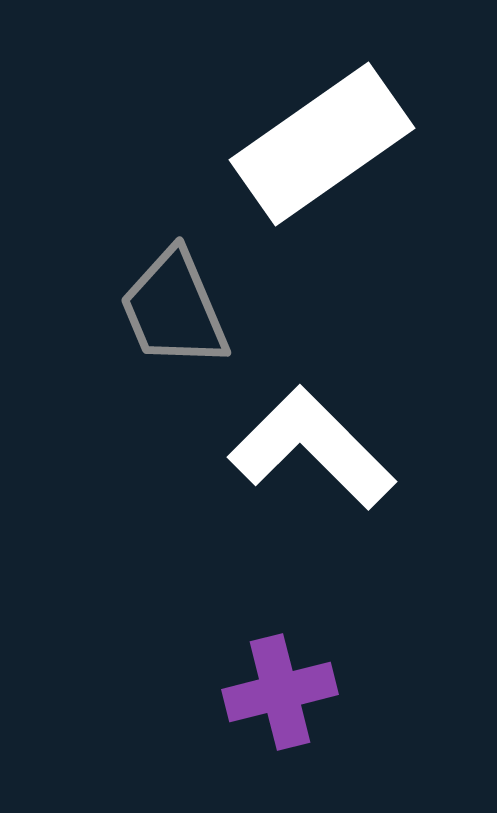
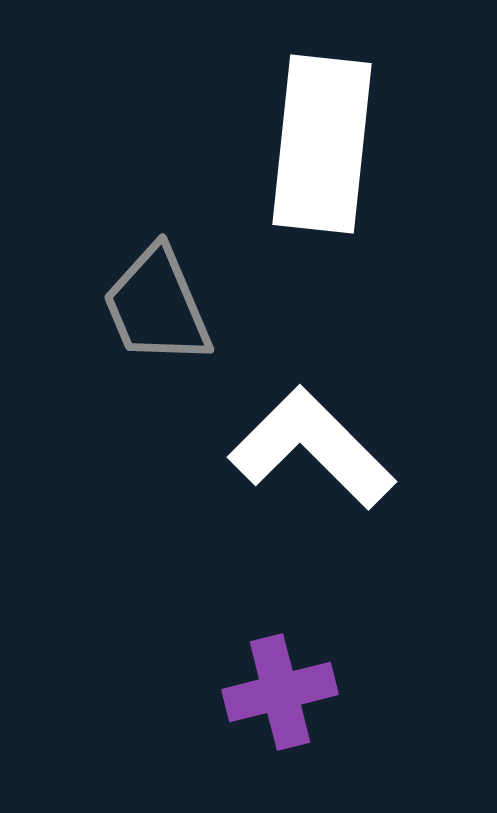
white rectangle: rotated 49 degrees counterclockwise
gray trapezoid: moved 17 px left, 3 px up
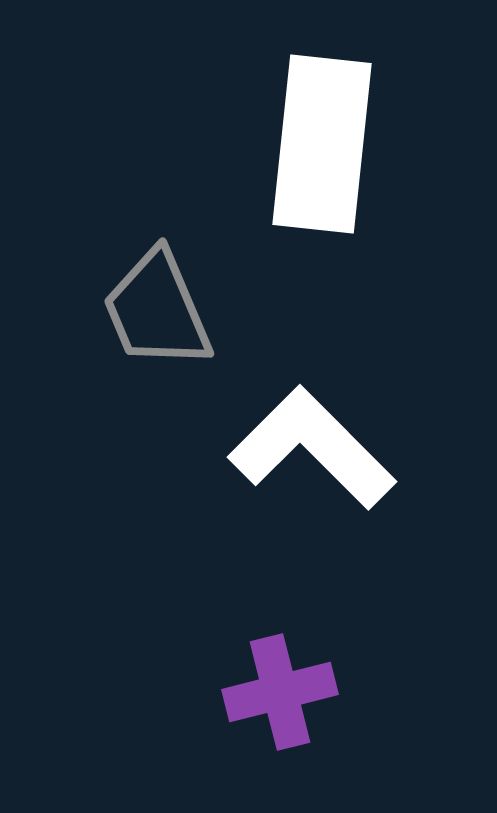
gray trapezoid: moved 4 px down
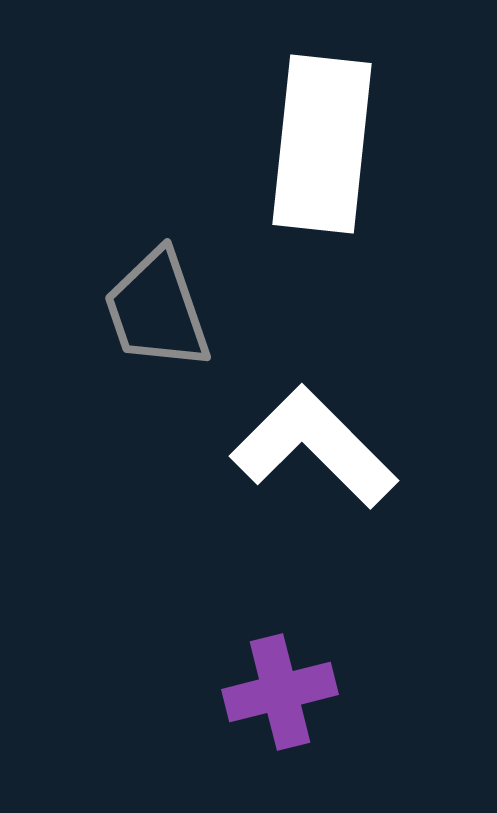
gray trapezoid: rotated 4 degrees clockwise
white L-shape: moved 2 px right, 1 px up
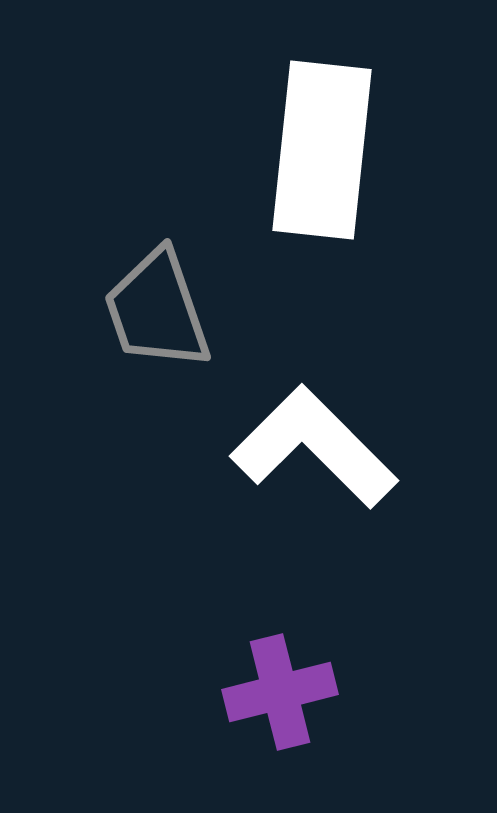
white rectangle: moved 6 px down
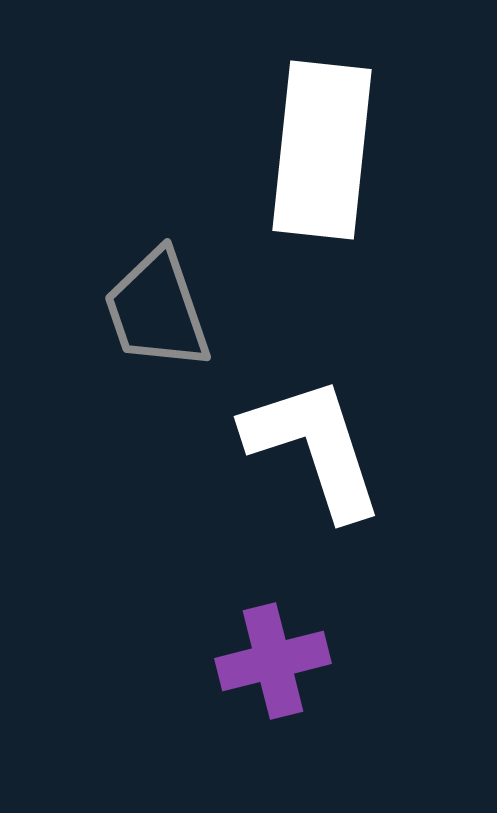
white L-shape: rotated 27 degrees clockwise
purple cross: moved 7 px left, 31 px up
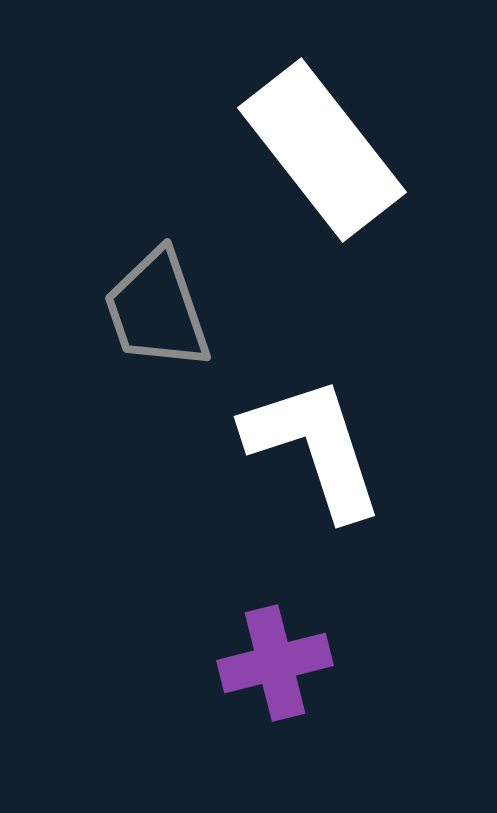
white rectangle: rotated 44 degrees counterclockwise
purple cross: moved 2 px right, 2 px down
